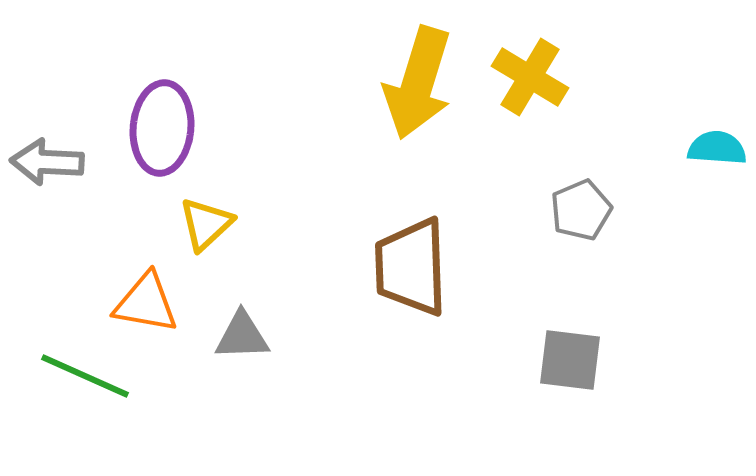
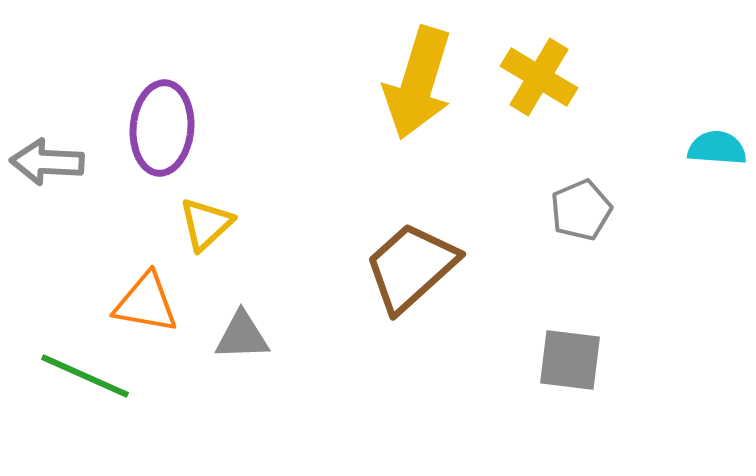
yellow cross: moved 9 px right
brown trapezoid: rotated 50 degrees clockwise
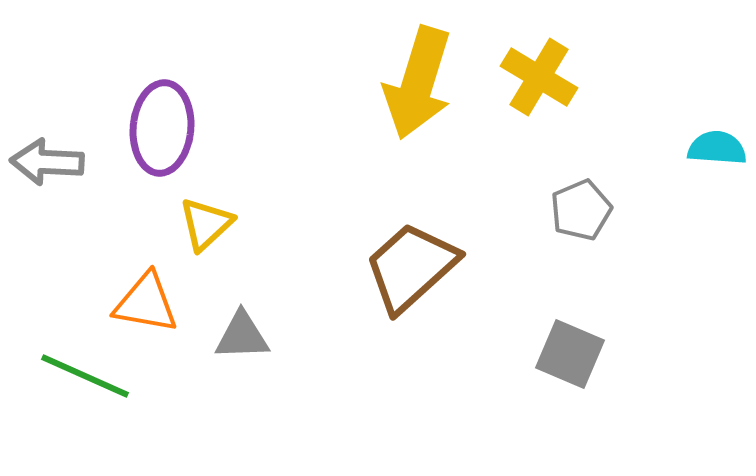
gray square: moved 6 px up; rotated 16 degrees clockwise
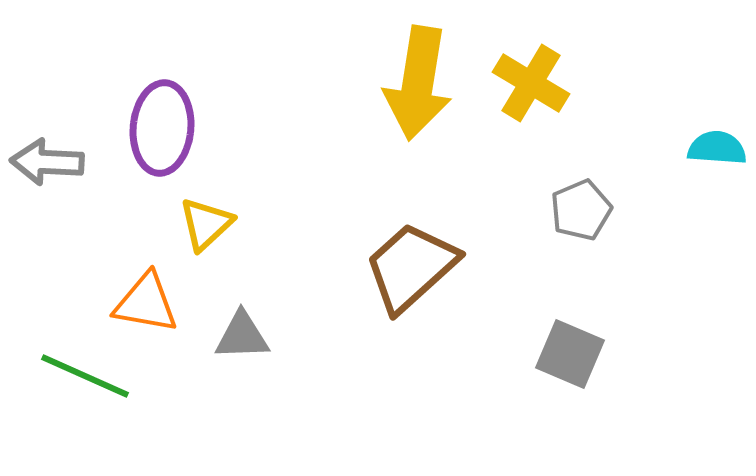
yellow cross: moved 8 px left, 6 px down
yellow arrow: rotated 8 degrees counterclockwise
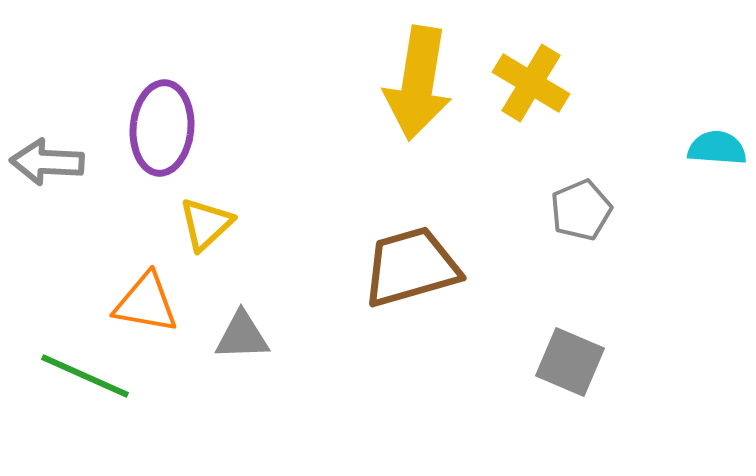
brown trapezoid: rotated 26 degrees clockwise
gray square: moved 8 px down
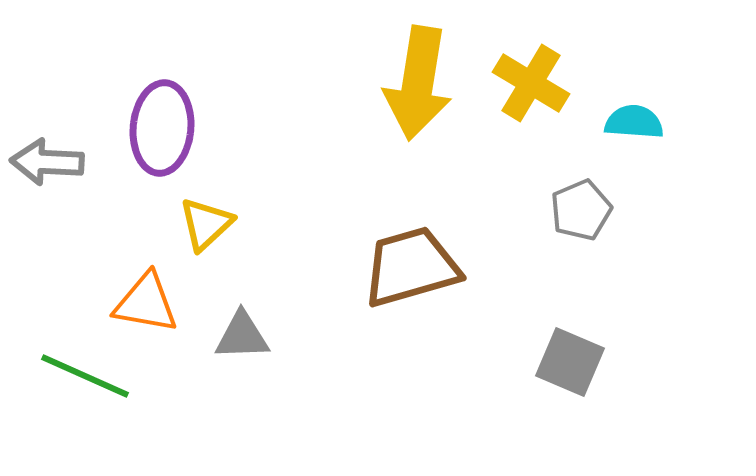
cyan semicircle: moved 83 px left, 26 px up
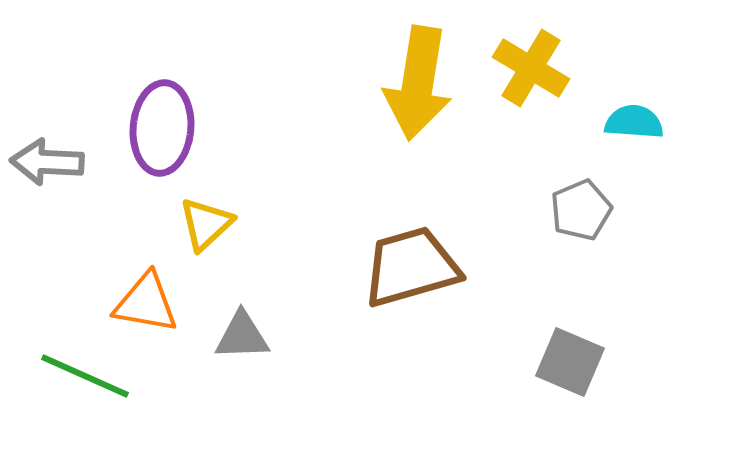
yellow cross: moved 15 px up
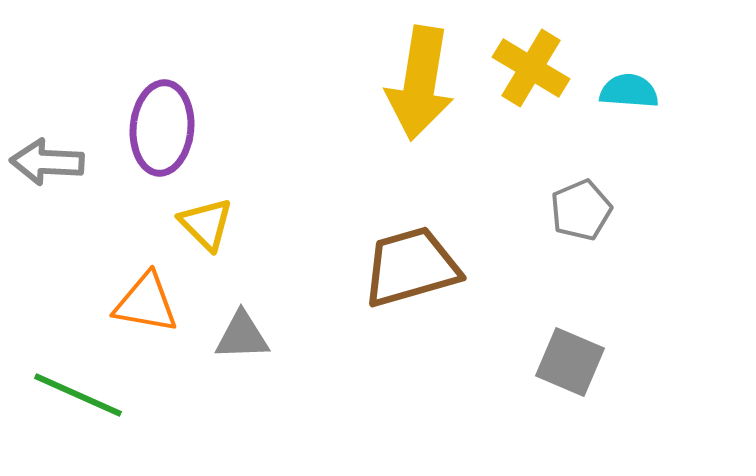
yellow arrow: moved 2 px right
cyan semicircle: moved 5 px left, 31 px up
yellow triangle: rotated 32 degrees counterclockwise
green line: moved 7 px left, 19 px down
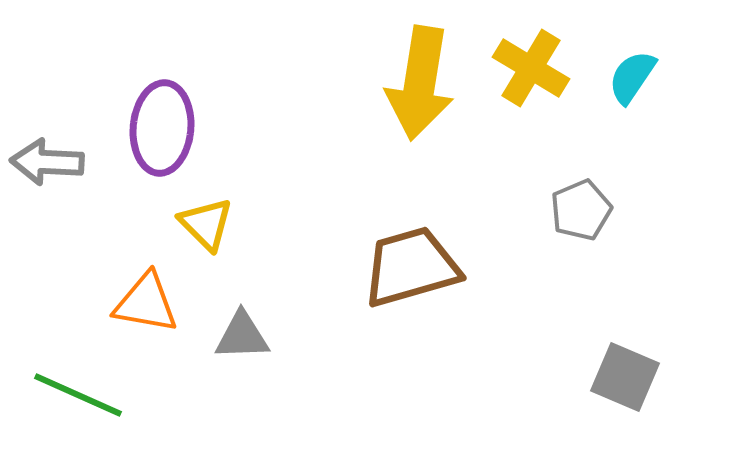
cyan semicircle: moved 3 px right, 14 px up; rotated 60 degrees counterclockwise
gray square: moved 55 px right, 15 px down
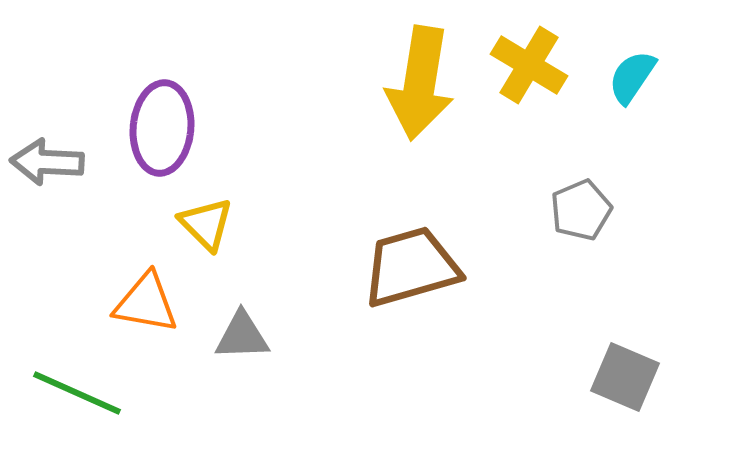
yellow cross: moved 2 px left, 3 px up
green line: moved 1 px left, 2 px up
